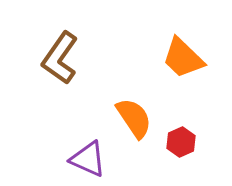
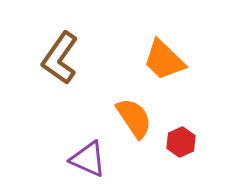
orange trapezoid: moved 19 px left, 2 px down
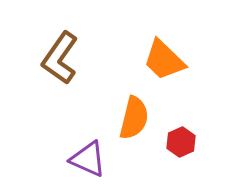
orange semicircle: rotated 48 degrees clockwise
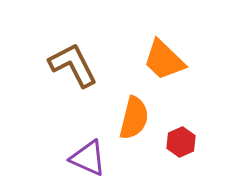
brown L-shape: moved 13 px right, 7 px down; rotated 118 degrees clockwise
purple triangle: moved 1 px up
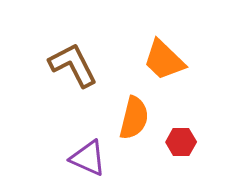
red hexagon: rotated 24 degrees clockwise
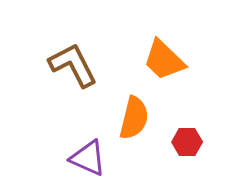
red hexagon: moved 6 px right
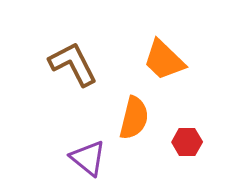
brown L-shape: moved 1 px up
purple triangle: rotated 15 degrees clockwise
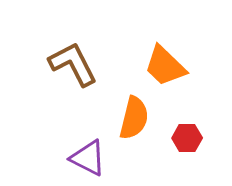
orange trapezoid: moved 1 px right, 6 px down
red hexagon: moved 4 px up
purple triangle: rotated 12 degrees counterclockwise
